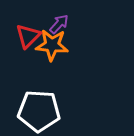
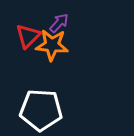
purple arrow: moved 1 px up
white pentagon: moved 2 px right, 1 px up
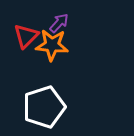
red triangle: moved 2 px left
white pentagon: moved 3 px right, 3 px up; rotated 21 degrees counterclockwise
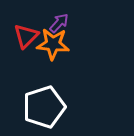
orange star: moved 1 px right, 1 px up
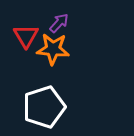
red triangle: rotated 16 degrees counterclockwise
orange star: moved 5 px down
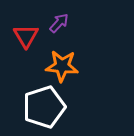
orange star: moved 9 px right, 17 px down
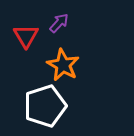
orange star: moved 1 px right, 1 px up; rotated 24 degrees clockwise
white pentagon: moved 1 px right, 1 px up
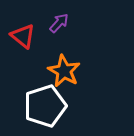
red triangle: moved 3 px left; rotated 20 degrees counterclockwise
orange star: moved 1 px right, 6 px down
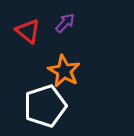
purple arrow: moved 6 px right
red triangle: moved 5 px right, 5 px up
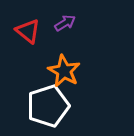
purple arrow: rotated 15 degrees clockwise
white pentagon: moved 3 px right
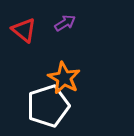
red triangle: moved 4 px left, 1 px up
orange star: moved 7 px down
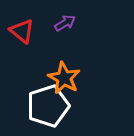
red triangle: moved 2 px left, 1 px down
